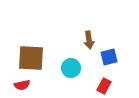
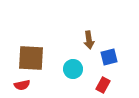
cyan circle: moved 2 px right, 1 px down
red rectangle: moved 1 px left, 1 px up
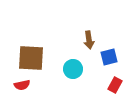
red rectangle: moved 12 px right
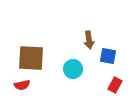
blue square: moved 1 px left, 1 px up; rotated 24 degrees clockwise
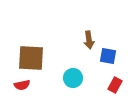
cyan circle: moved 9 px down
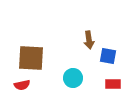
red rectangle: moved 2 px left, 1 px up; rotated 63 degrees clockwise
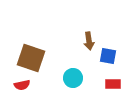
brown arrow: moved 1 px down
brown square: rotated 16 degrees clockwise
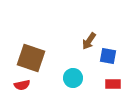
brown arrow: rotated 42 degrees clockwise
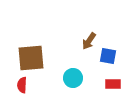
brown square: rotated 24 degrees counterclockwise
red semicircle: rotated 105 degrees clockwise
